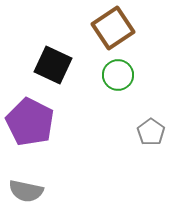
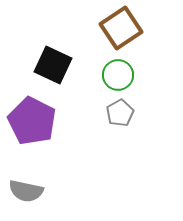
brown square: moved 8 px right
purple pentagon: moved 2 px right, 1 px up
gray pentagon: moved 31 px left, 19 px up; rotated 8 degrees clockwise
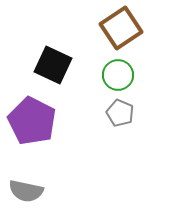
gray pentagon: rotated 20 degrees counterclockwise
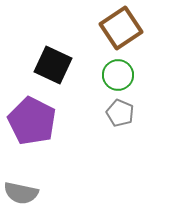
gray semicircle: moved 5 px left, 2 px down
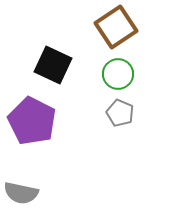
brown square: moved 5 px left, 1 px up
green circle: moved 1 px up
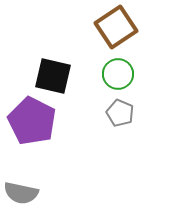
black square: moved 11 px down; rotated 12 degrees counterclockwise
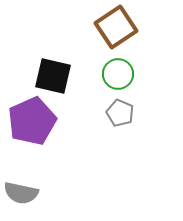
purple pentagon: rotated 21 degrees clockwise
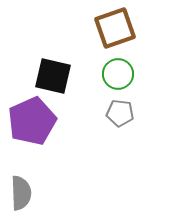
brown square: moved 1 px left, 1 px down; rotated 15 degrees clockwise
gray pentagon: rotated 16 degrees counterclockwise
gray semicircle: rotated 104 degrees counterclockwise
